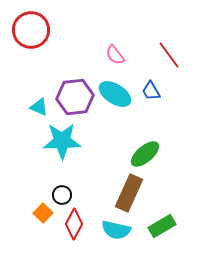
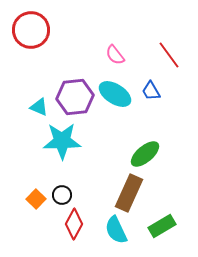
orange square: moved 7 px left, 14 px up
cyan semicircle: rotated 52 degrees clockwise
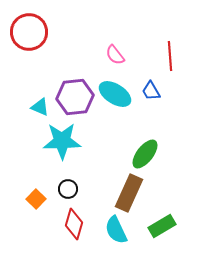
red circle: moved 2 px left, 2 px down
red line: moved 1 px right, 1 px down; rotated 32 degrees clockwise
cyan triangle: moved 1 px right
green ellipse: rotated 12 degrees counterclockwise
black circle: moved 6 px right, 6 px up
red diamond: rotated 12 degrees counterclockwise
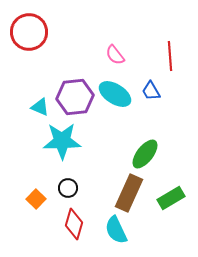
black circle: moved 1 px up
green rectangle: moved 9 px right, 28 px up
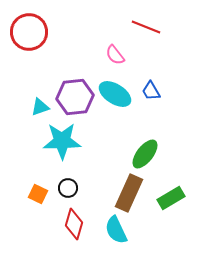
red line: moved 24 px left, 29 px up; rotated 64 degrees counterclockwise
cyan triangle: rotated 42 degrees counterclockwise
orange square: moved 2 px right, 5 px up; rotated 18 degrees counterclockwise
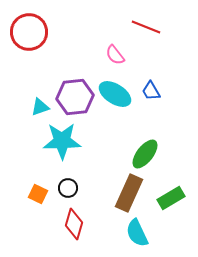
cyan semicircle: moved 21 px right, 3 px down
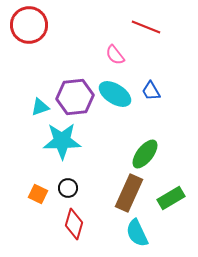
red circle: moved 7 px up
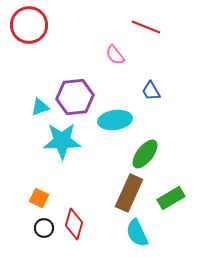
cyan ellipse: moved 26 px down; rotated 40 degrees counterclockwise
black circle: moved 24 px left, 40 px down
orange square: moved 1 px right, 4 px down
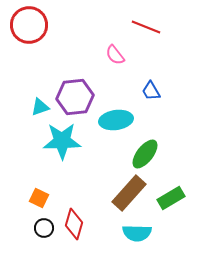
cyan ellipse: moved 1 px right
brown rectangle: rotated 18 degrees clockwise
cyan semicircle: rotated 64 degrees counterclockwise
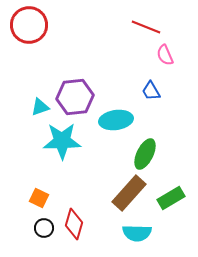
pink semicircle: moved 50 px right; rotated 15 degrees clockwise
green ellipse: rotated 12 degrees counterclockwise
